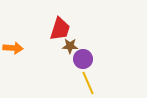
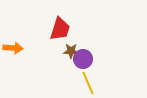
brown star: moved 1 px right, 5 px down
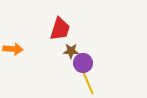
orange arrow: moved 1 px down
purple circle: moved 4 px down
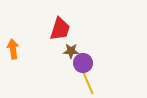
orange arrow: rotated 102 degrees counterclockwise
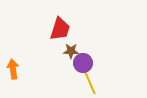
orange arrow: moved 20 px down
yellow line: moved 2 px right
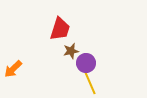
brown star: rotated 14 degrees counterclockwise
purple circle: moved 3 px right
orange arrow: rotated 126 degrees counterclockwise
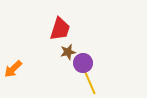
brown star: moved 3 px left, 1 px down
purple circle: moved 3 px left
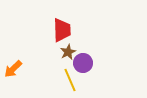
red trapezoid: moved 2 px right, 1 px down; rotated 20 degrees counterclockwise
brown star: rotated 14 degrees counterclockwise
yellow line: moved 20 px left, 3 px up
